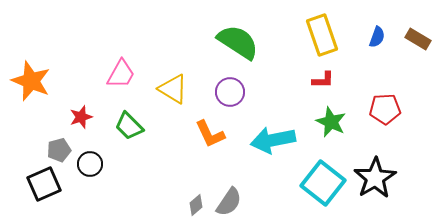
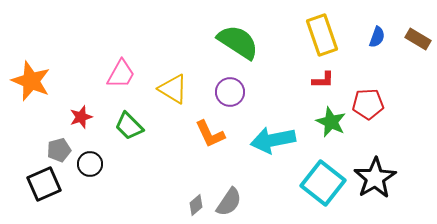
red pentagon: moved 17 px left, 5 px up
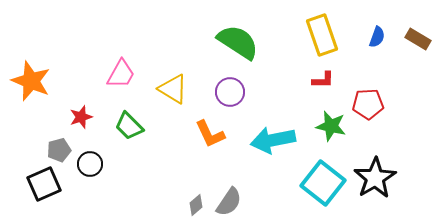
green star: moved 4 px down; rotated 12 degrees counterclockwise
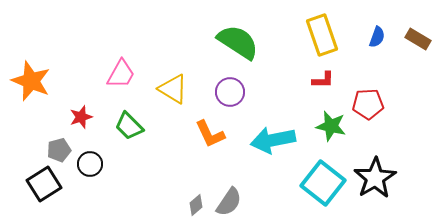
black square: rotated 8 degrees counterclockwise
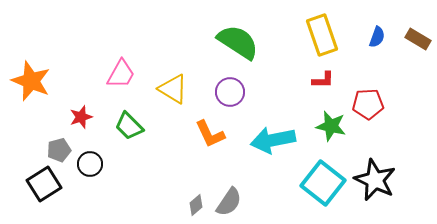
black star: moved 2 px down; rotated 15 degrees counterclockwise
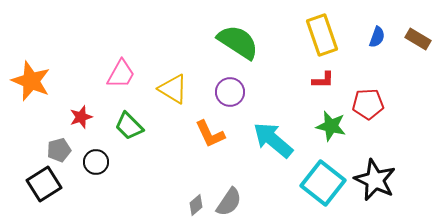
cyan arrow: rotated 51 degrees clockwise
black circle: moved 6 px right, 2 px up
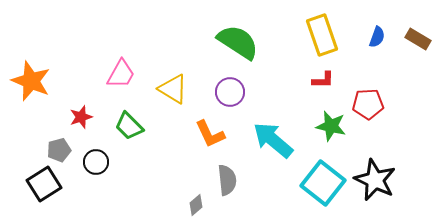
gray semicircle: moved 2 px left, 22 px up; rotated 40 degrees counterclockwise
